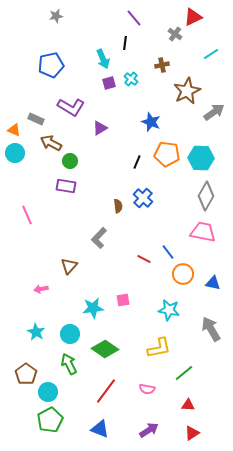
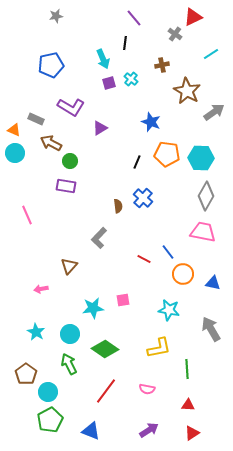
brown star at (187, 91): rotated 16 degrees counterclockwise
green line at (184, 373): moved 3 px right, 4 px up; rotated 54 degrees counterclockwise
blue triangle at (100, 429): moved 9 px left, 2 px down
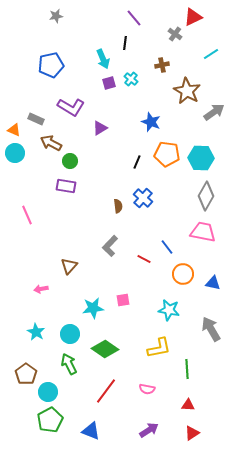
gray L-shape at (99, 238): moved 11 px right, 8 px down
blue line at (168, 252): moved 1 px left, 5 px up
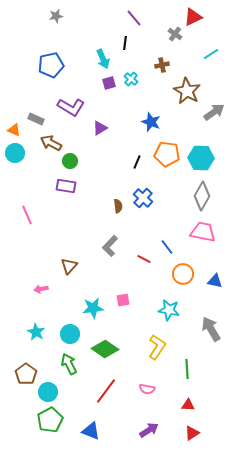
gray diamond at (206, 196): moved 4 px left
blue triangle at (213, 283): moved 2 px right, 2 px up
yellow L-shape at (159, 348): moved 2 px left, 1 px up; rotated 45 degrees counterclockwise
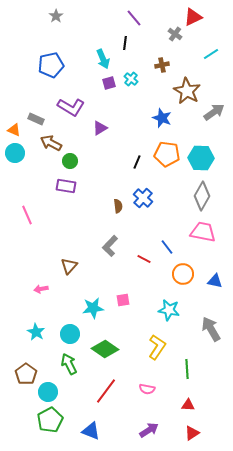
gray star at (56, 16): rotated 24 degrees counterclockwise
blue star at (151, 122): moved 11 px right, 4 px up
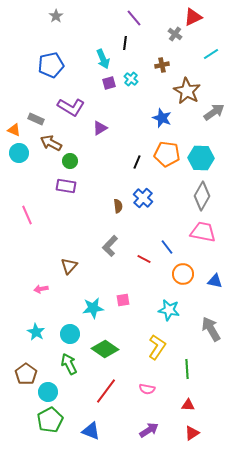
cyan circle at (15, 153): moved 4 px right
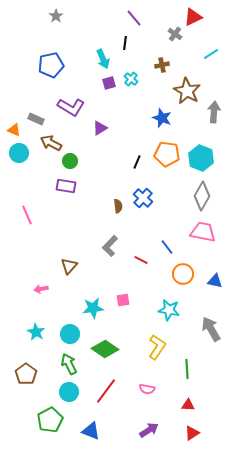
gray arrow at (214, 112): rotated 50 degrees counterclockwise
cyan hexagon at (201, 158): rotated 20 degrees clockwise
red line at (144, 259): moved 3 px left, 1 px down
cyan circle at (48, 392): moved 21 px right
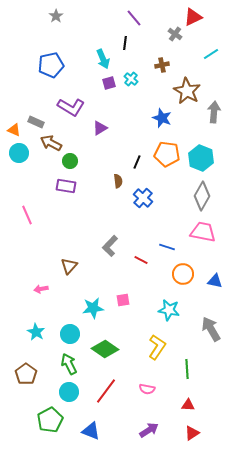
gray rectangle at (36, 119): moved 3 px down
brown semicircle at (118, 206): moved 25 px up
blue line at (167, 247): rotated 35 degrees counterclockwise
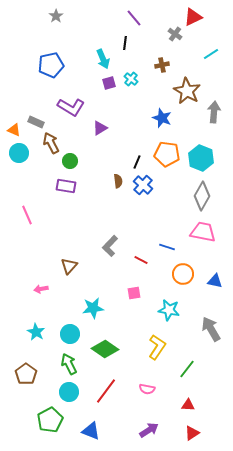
brown arrow at (51, 143): rotated 35 degrees clockwise
blue cross at (143, 198): moved 13 px up
pink square at (123, 300): moved 11 px right, 7 px up
green line at (187, 369): rotated 42 degrees clockwise
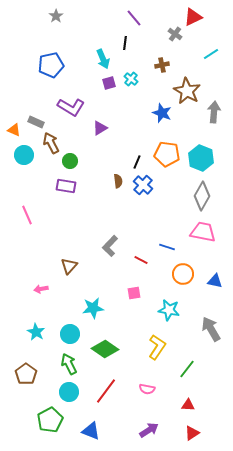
blue star at (162, 118): moved 5 px up
cyan circle at (19, 153): moved 5 px right, 2 px down
